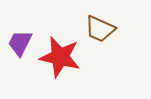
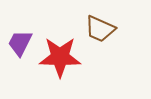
red star: rotated 12 degrees counterclockwise
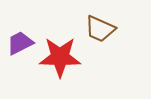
purple trapezoid: rotated 36 degrees clockwise
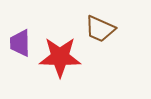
purple trapezoid: rotated 64 degrees counterclockwise
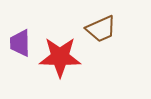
brown trapezoid: moved 1 px right; rotated 48 degrees counterclockwise
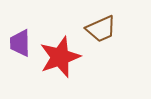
red star: rotated 21 degrees counterclockwise
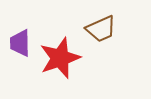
red star: moved 1 px down
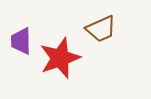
purple trapezoid: moved 1 px right, 2 px up
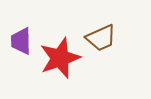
brown trapezoid: moved 9 px down
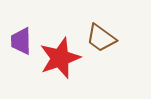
brown trapezoid: rotated 60 degrees clockwise
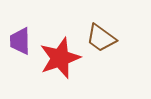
purple trapezoid: moved 1 px left
